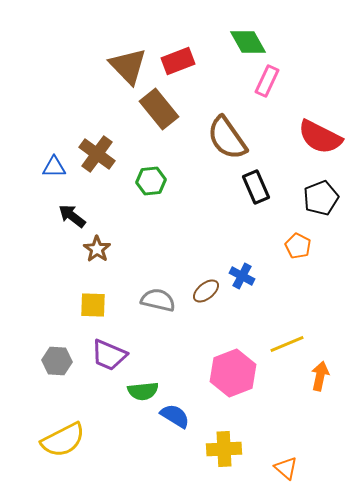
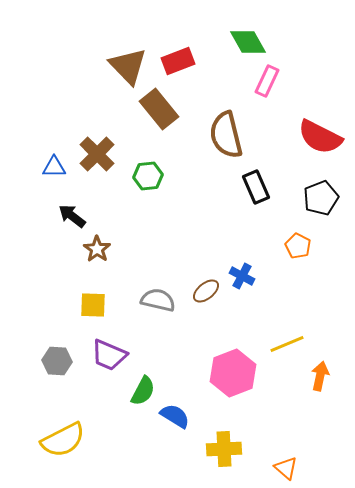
brown semicircle: moved 1 px left, 3 px up; rotated 21 degrees clockwise
brown cross: rotated 9 degrees clockwise
green hexagon: moved 3 px left, 5 px up
green semicircle: rotated 56 degrees counterclockwise
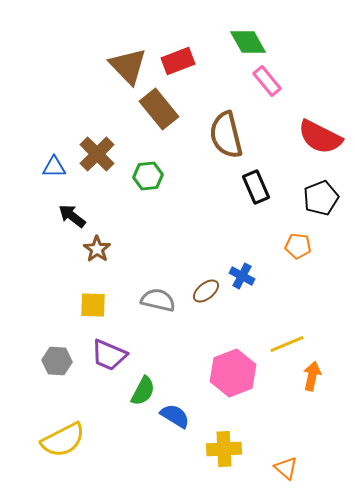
pink rectangle: rotated 64 degrees counterclockwise
orange pentagon: rotated 20 degrees counterclockwise
orange arrow: moved 8 px left
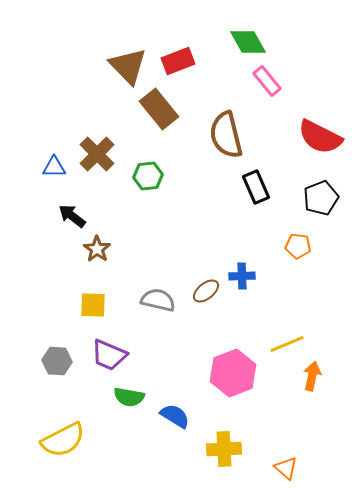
blue cross: rotated 30 degrees counterclockwise
green semicircle: moved 14 px left, 6 px down; rotated 72 degrees clockwise
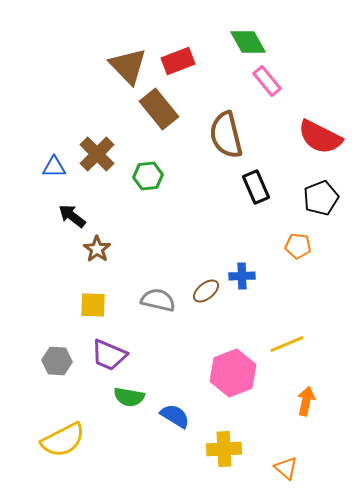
orange arrow: moved 6 px left, 25 px down
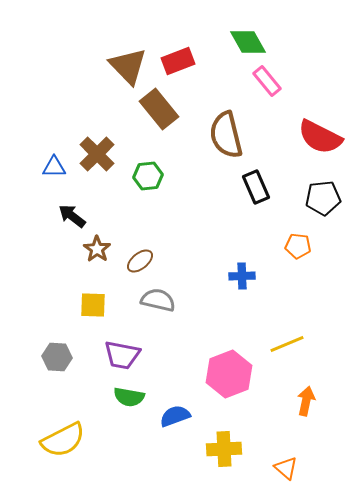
black pentagon: moved 2 px right; rotated 16 degrees clockwise
brown ellipse: moved 66 px left, 30 px up
purple trapezoid: moved 13 px right; rotated 12 degrees counterclockwise
gray hexagon: moved 4 px up
pink hexagon: moved 4 px left, 1 px down
blue semicircle: rotated 52 degrees counterclockwise
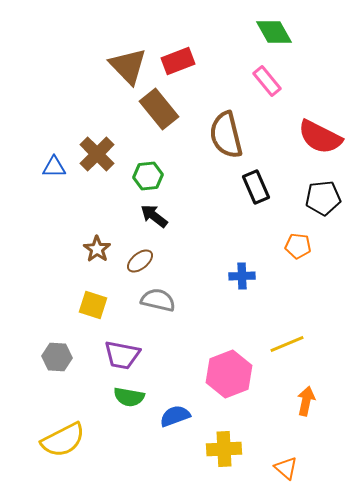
green diamond: moved 26 px right, 10 px up
black arrow: moved 82 px right
yellow square: rotated 16 degrees clockwise
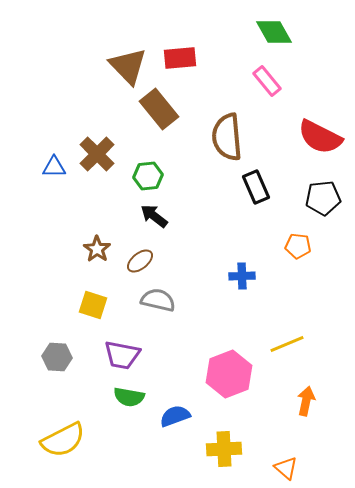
red rectangle: moved 2 px right, 3 px up; rotated 16 degrees clockwise
brown semicircle: moved 1 px right, 2 px down; rotated 9 degrees clockwise
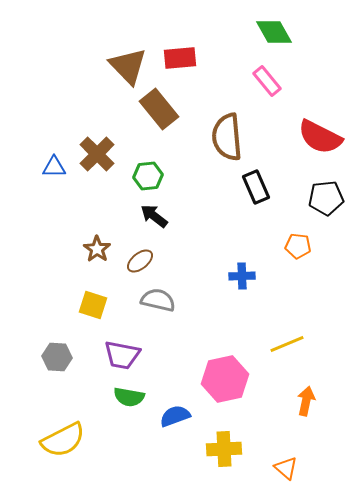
black pentagon: moved 3 px right
pink hexagon: moved 4 px left, 5 px down; rotated 9 degrees clockwise
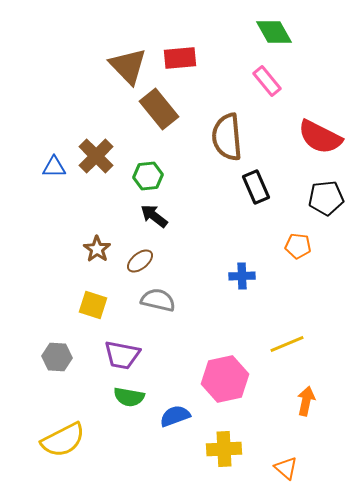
brown cross: moved 1 px left, 2 px down
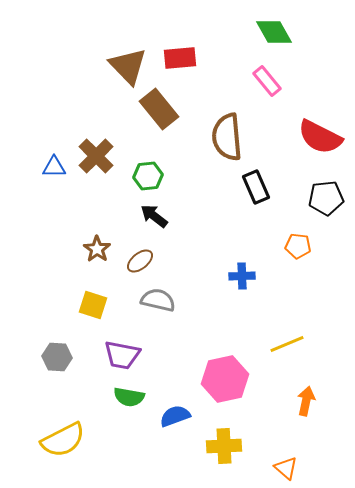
yellow cross: moved 3 px up
